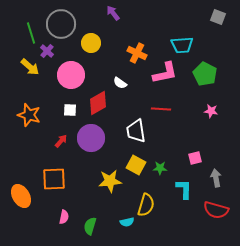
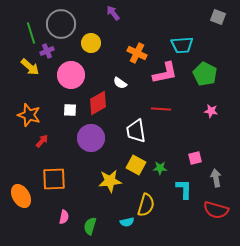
purple cross: rotated 24 degrees clockwise
red arrow: moved 19 px left
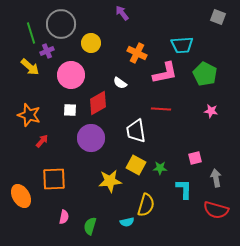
purple arrow: moved 9 px right
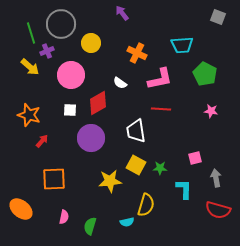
pink L-shape: moved 5 px left, 6 px down
orange ellipse: moved 13 px down; rotated 20 degrees counterclockwise
red semicircle: moved 2 px right
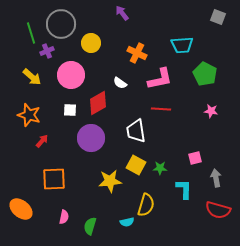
yellow arrow: moved 2 px right, 10 px down
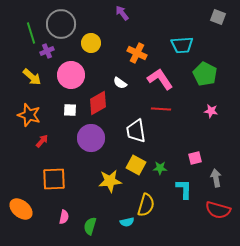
pink L-shape: rotated 112 degrees counterclockwise
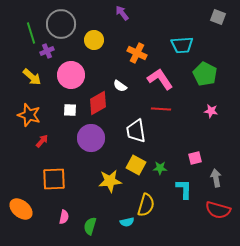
yellow circle: moved 3 px right, 3 px up
white semicircle: moved 3 px down
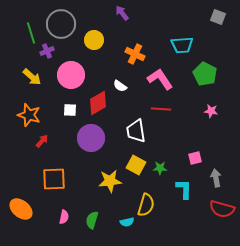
orange cross: moved 2 px left, 1 px down
red semicircle: moved 4 px right, 1 px up
green semicircle: moved 2 px right, 6 px up
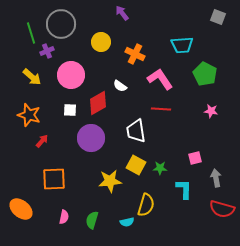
yellow circle: moved 7 px right, 2 px down
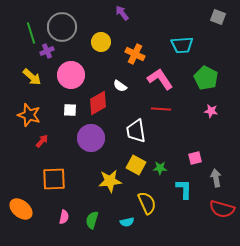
gray circle: moved 1 px right, 3 px down
green pentagon: moved 1 px right, 4 px down
yellow semicircle: moved 1 px right, 2 px up; rotated 40 degrees counterclockwise
